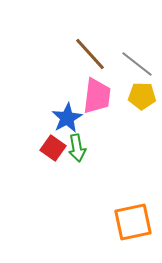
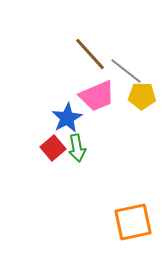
gray line: moved 11 px left, 7 px down
pink trapezoid: rotated 60 degrees clockwise
red square: rotated 15 degrees clockwise
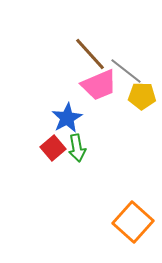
pink trapezoid: moved 2 px right, 11 px up
orange square: rotated 36 degrees counterclockwise
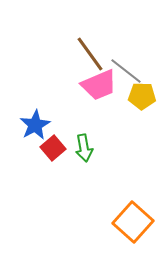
brown line: rotated 6 degrees clockwise
blue star: moved 32 px left, 7 px down
green arrow: moved 7 px right
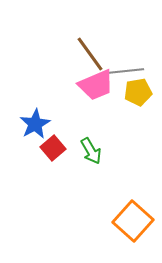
gray line: rotated 44 degrees counterclockwise
pink trapezoid: moved 3 px left
yellow pentagon: moved 4 px left, 4 px up; rotated 12 degrees counterclockwise
blue star: moved 1 px up
green arrow: moved 7 px right, 3 px down; rotated 20 degrees counterclockwise
orange square: moved 1 px up
